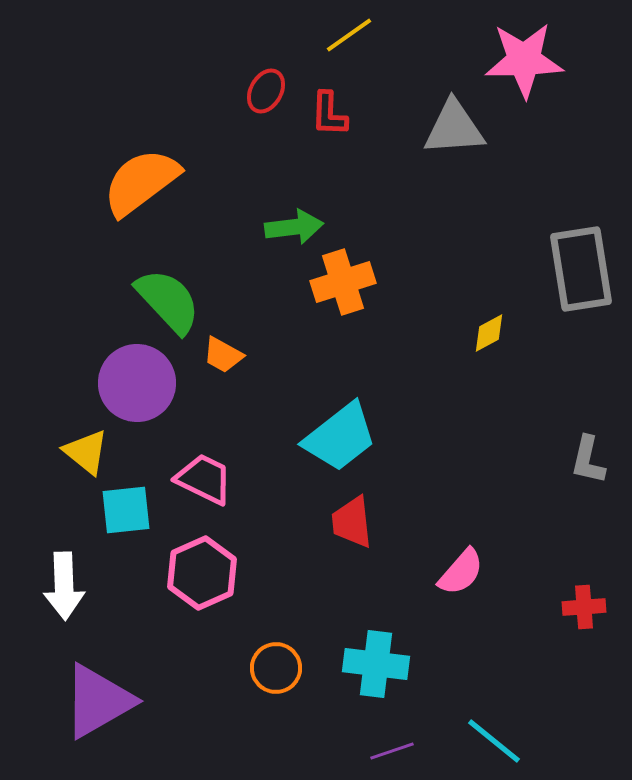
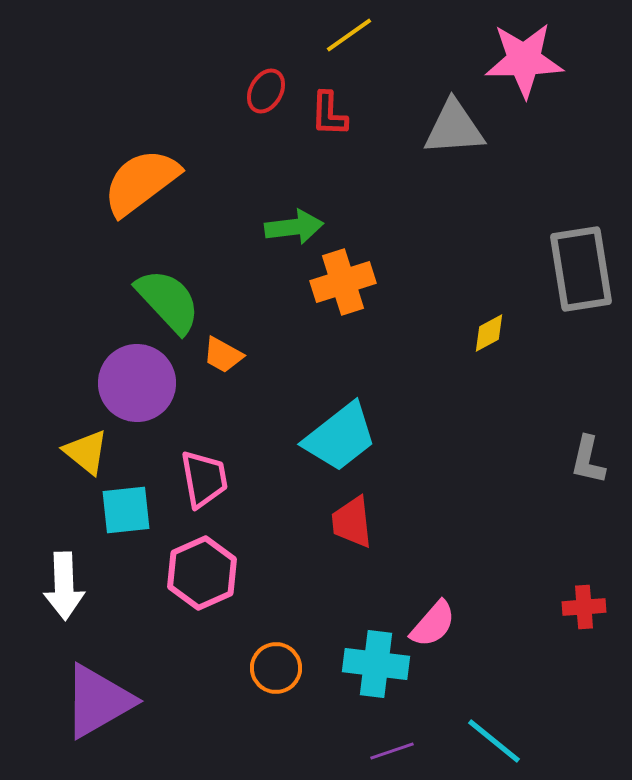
pink trapezoid: rotated 54 degrees clockwise
pink semicircle: moved 28 px left, 52 px down
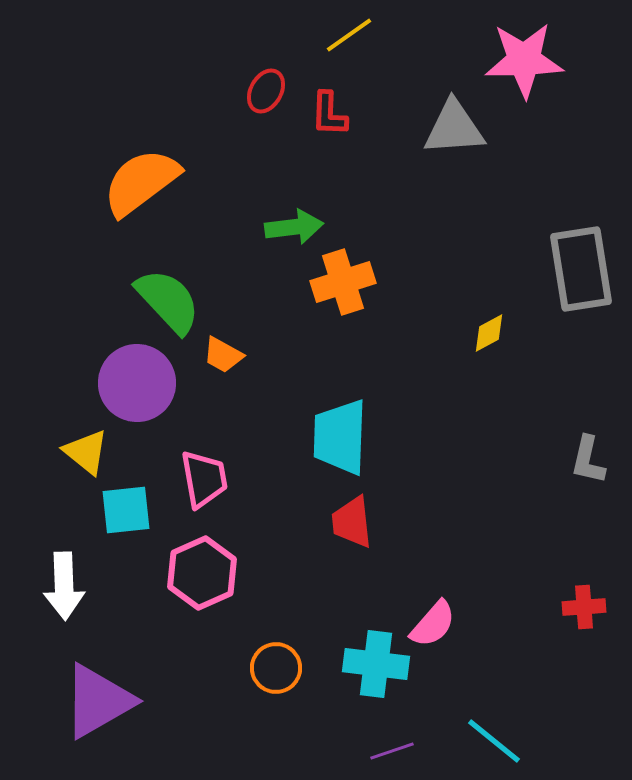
cyan trapezoid: rotated 130 degrees clockwise
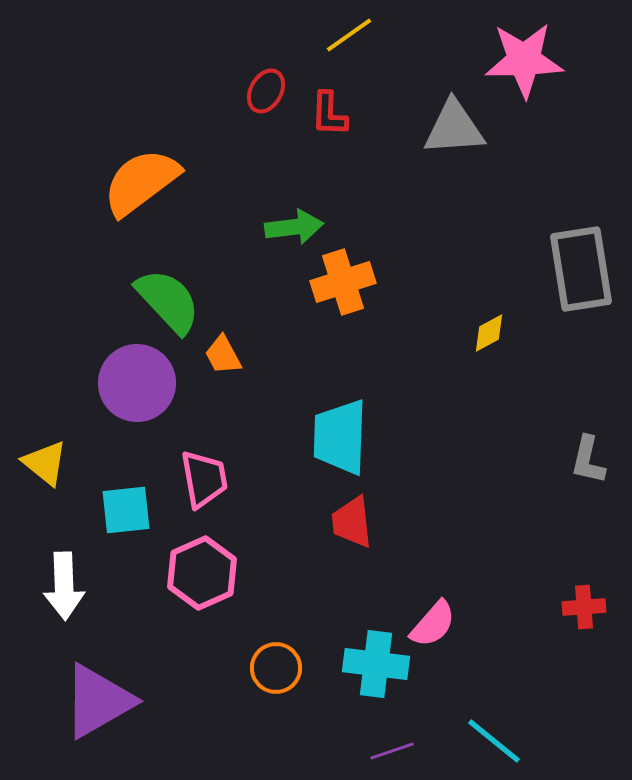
orange trapezoid: rotated 33 degrees clockwise
yellow triangle: moved 41 px left, 11 px down
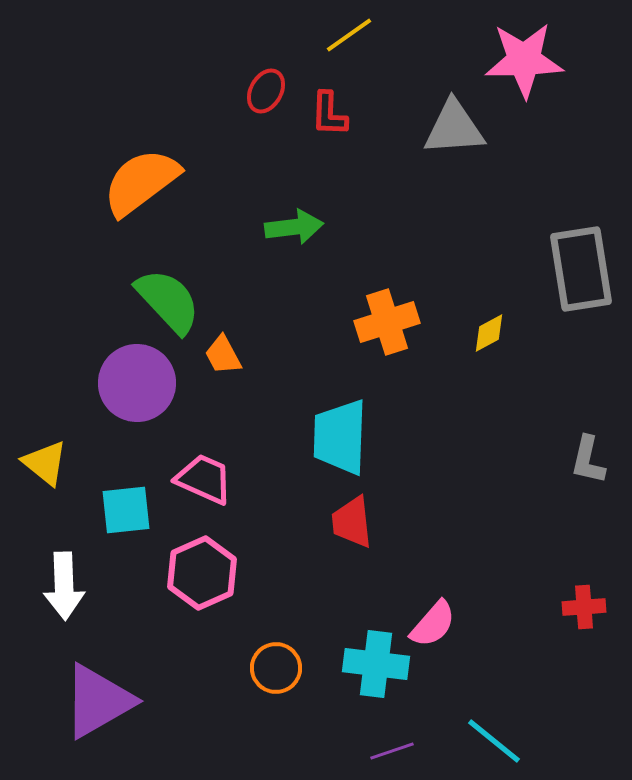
orange cross: moved 44 px right, 40 px down
pink trapezoid: rotated 56 degrees counterclockwise
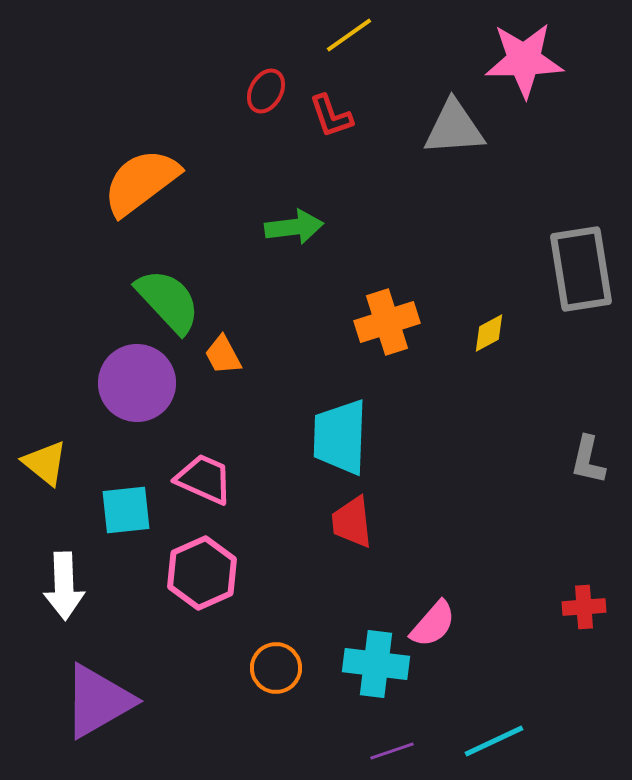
red L-shape: moved 2 px right, 2 px down; rotated 21 degrees counterclockwise
cyan line: rotated 64 degrees counterclockwise
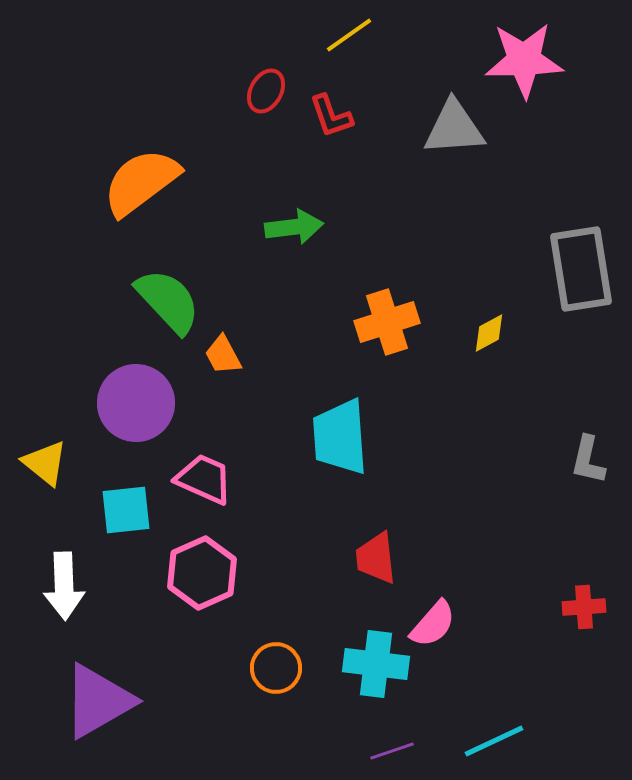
purple circle: moved 1 px left, 20 px down
cyan trapezoid: rotated 6 degrees counterclockwise
red trapezoid: moved 24 px right, 36 px down
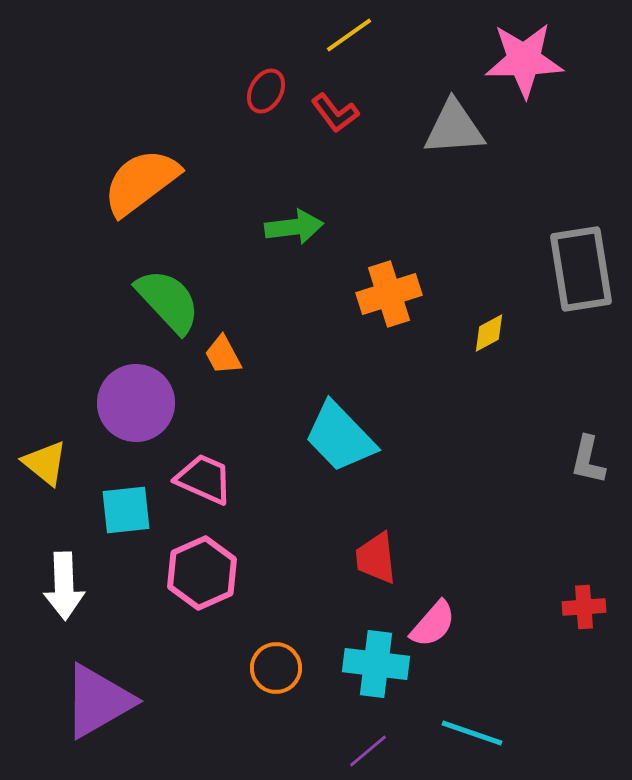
red L-shape: moved 4 px right, 3 px up; rotated 18 degrees counterclockwise
orange cross: moved 2 px right, 28 px up
cyan trapezoid: rotated 40 degrees counterclockwise
cyan line: moved 22 px left, 8 px up; rotated 44 degrees clockwise
purple line: moved 24 px left; rotated 21 degrees counterclockwise
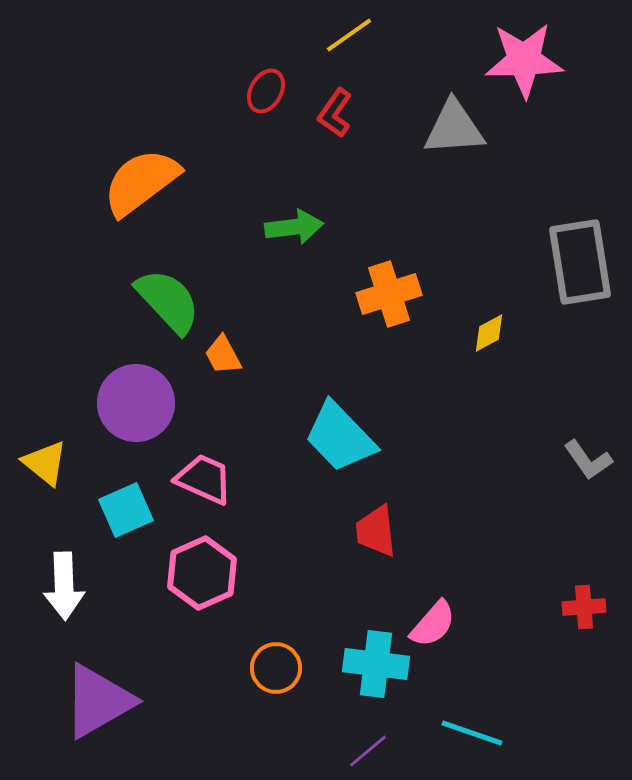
red L-shape: rotated 72 degrees clockwise
gray rectangle: moved 1 px left, 7 px up
gray L-shape: rotated 48 degrees counterclockwise
cyan square: rotated 18 degrees counterclockwise
red trapezoid: moved 27 px up
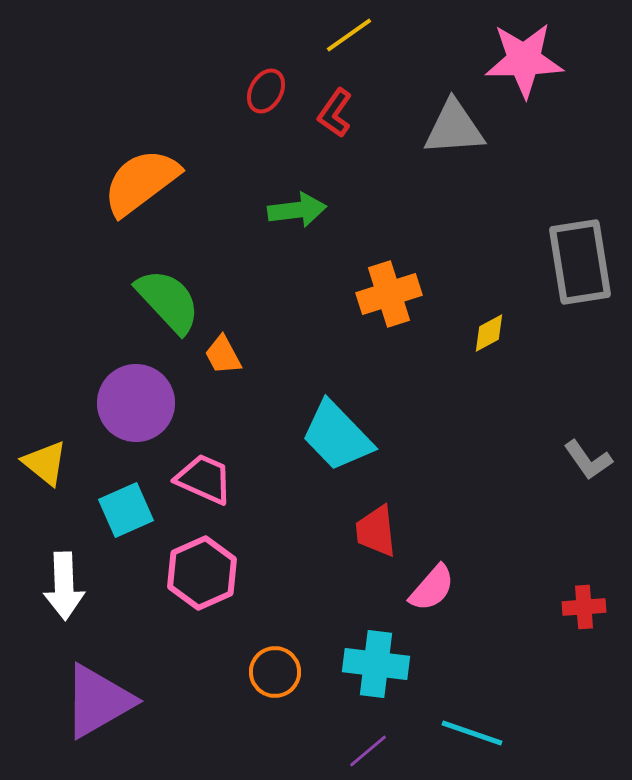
green arrow: moved 3 px right, 17 px up
cyan trapezoid: moved 3 px left, 1 px up
pink semicircle: moved 1 px left, 36 px up
orange circle: moved 1 px left, 4 px down
